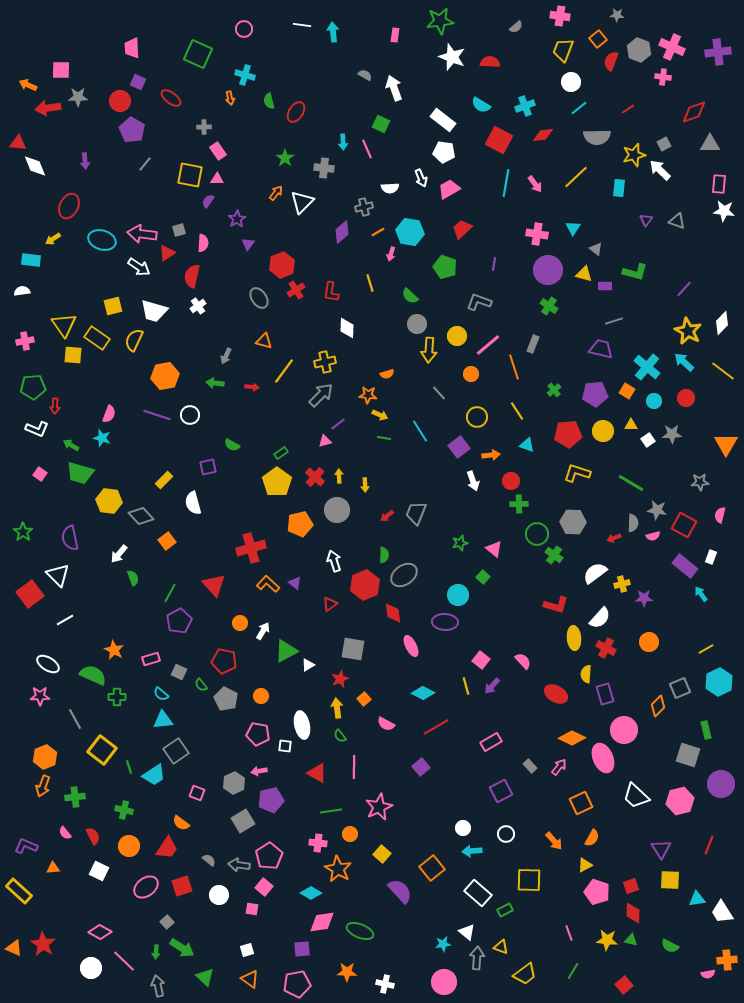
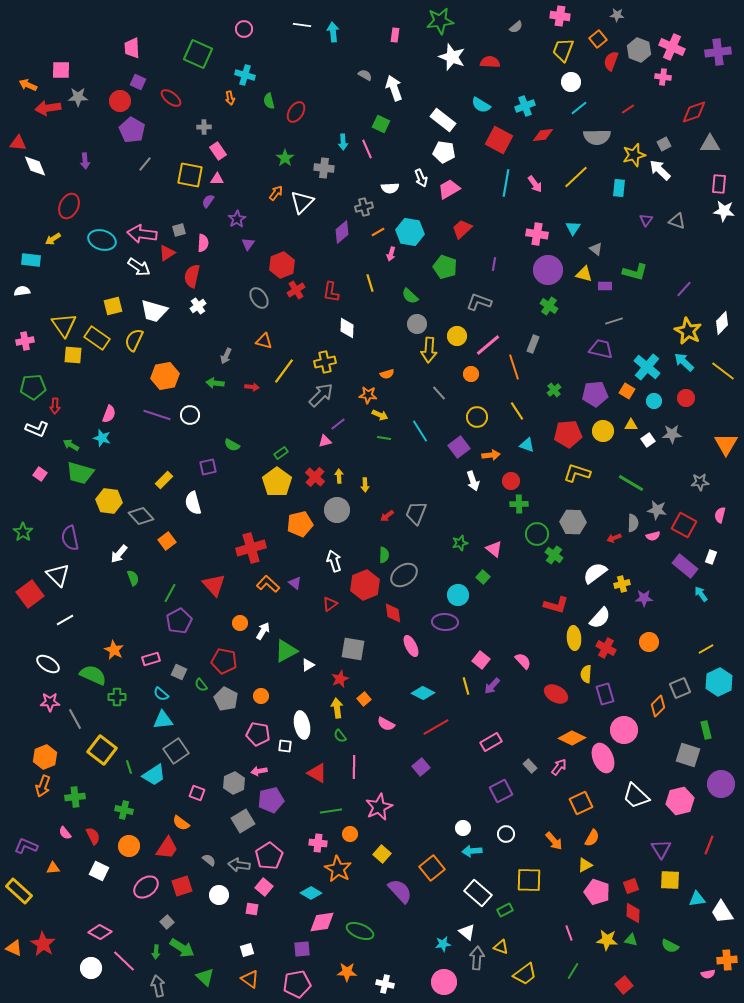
pink star at (40, 696): moved 10 px right, 6 px down
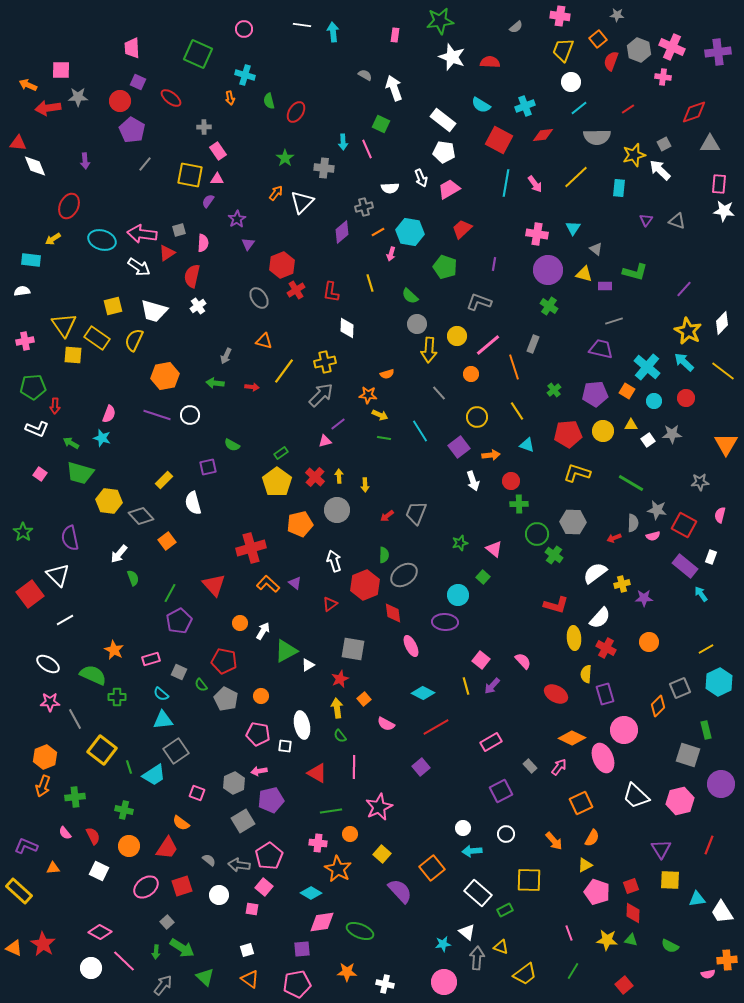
green arrow at (71, 445): moved 2 px up
gray arrow at (158, 986): moved 5 px right, 1 px up; rotated 50 degrees clockwise
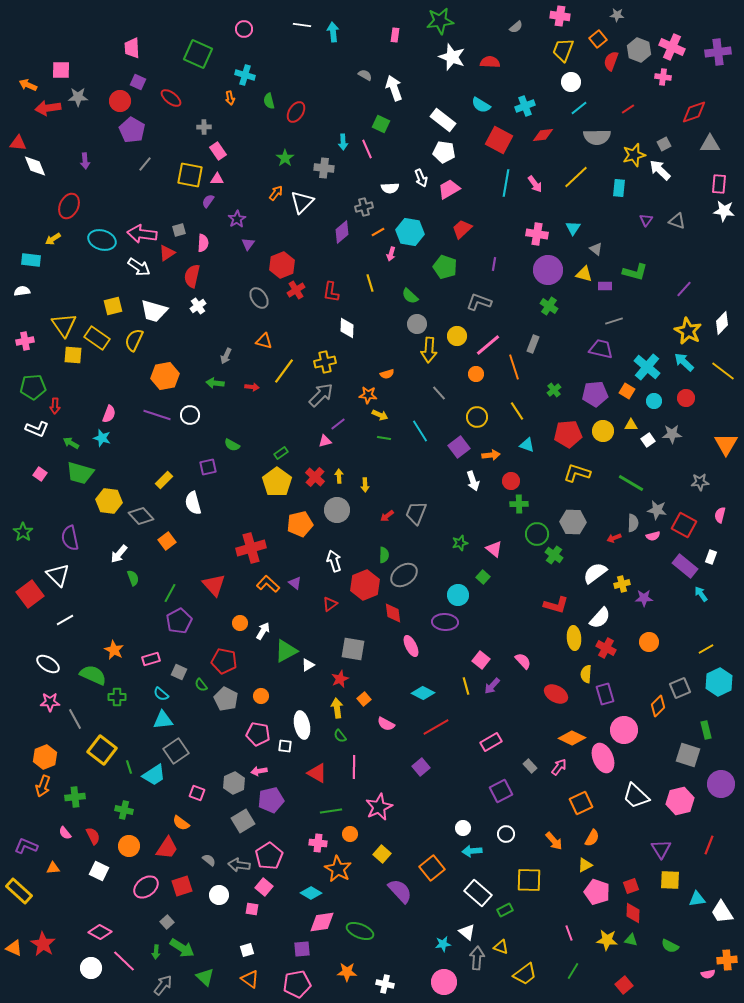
orange circle at (471, 374): moved 5 px right
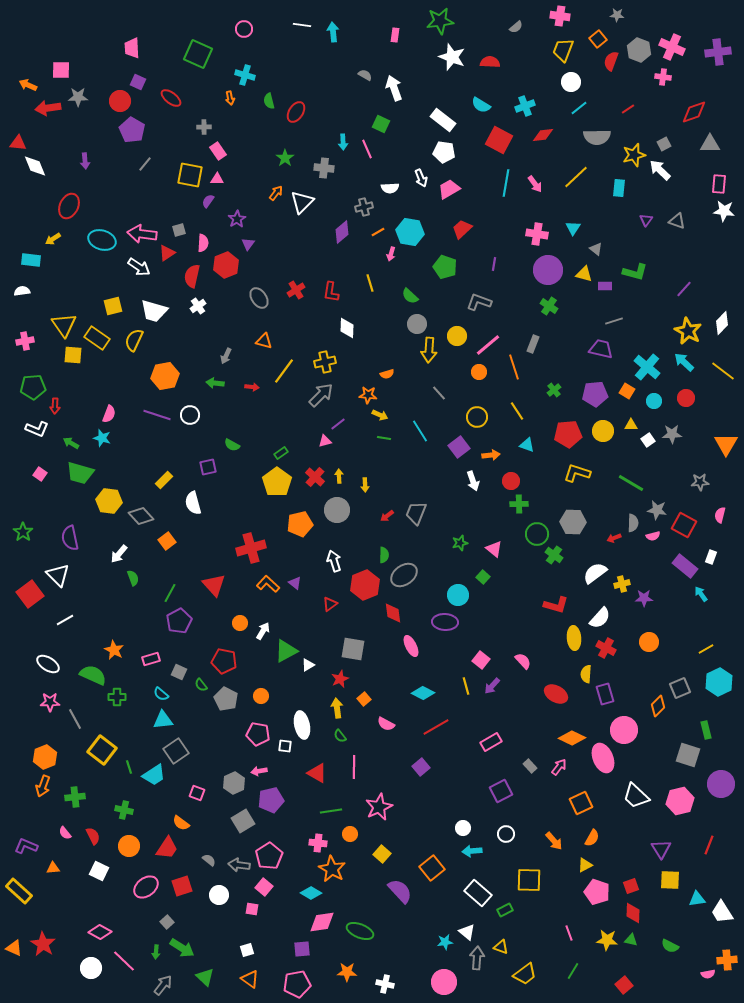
red hexagon at (282, 265): moved 56 px left
orange circle at (476, 374): moved 3 px right, 2 px up
orange star at (338, 869): moved 6 px left
cyan star at (443, 944): moved 2 px right, 2 px up
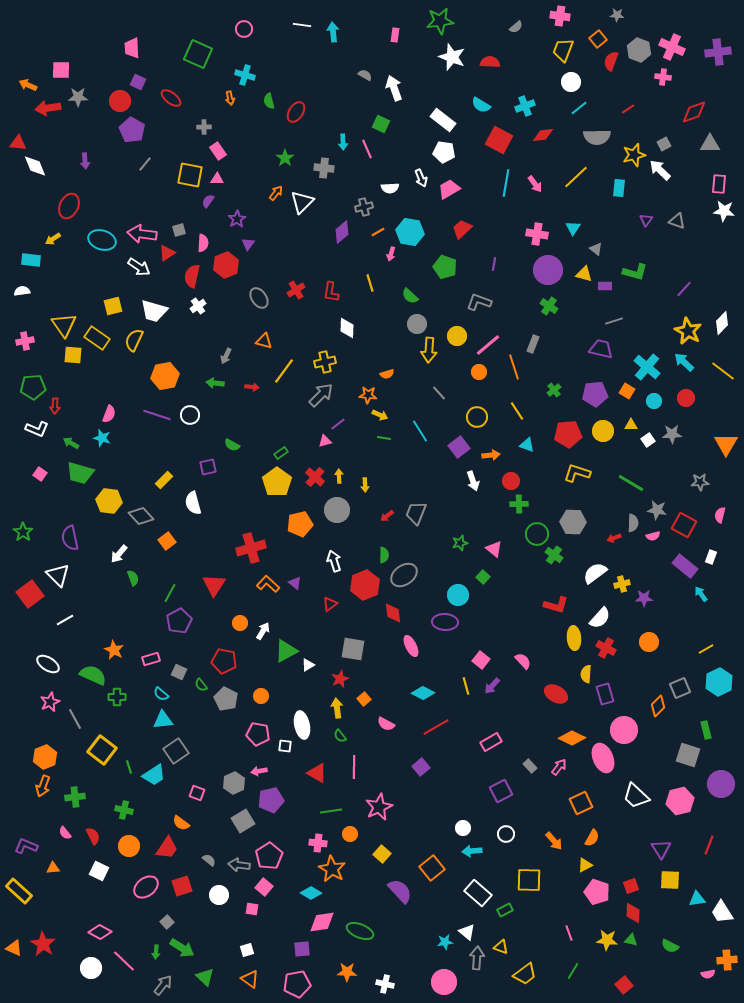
red triangle at (214, 585): rotated 15 degrees clockwise
pink star at (50, 702): rotated 24 degrees counterclockwise
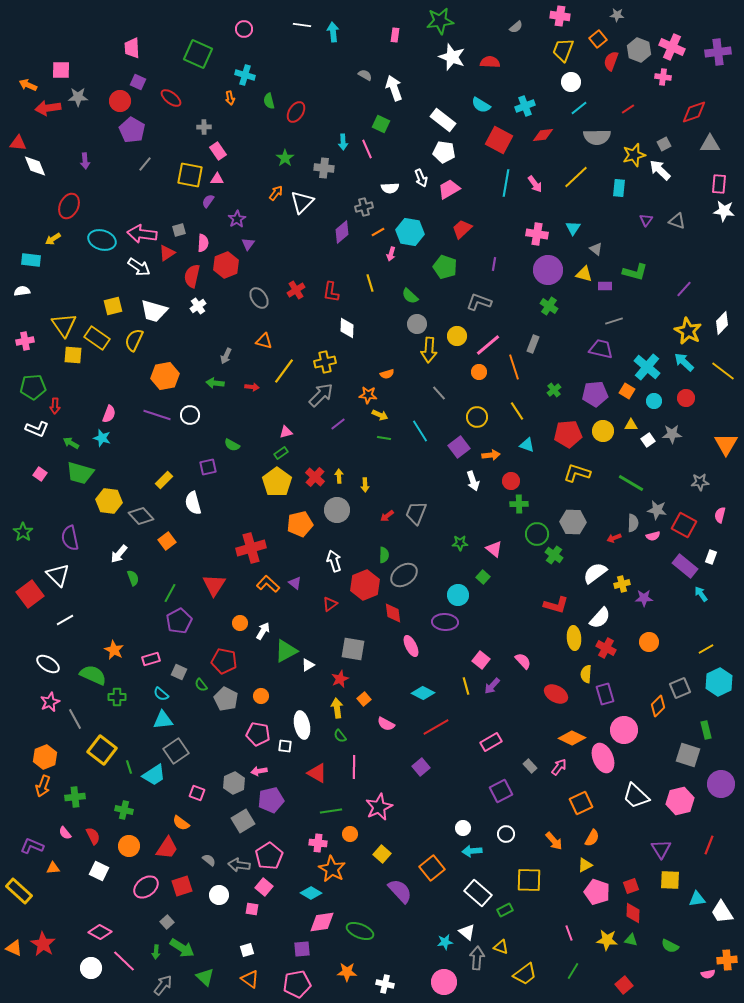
pink triangle at (325, 441): moved 39 px left, 9 px up
green star at (460, 543): rotated 14 degrees clockwise
purple L-shape at (26, 846): moved 6 px right
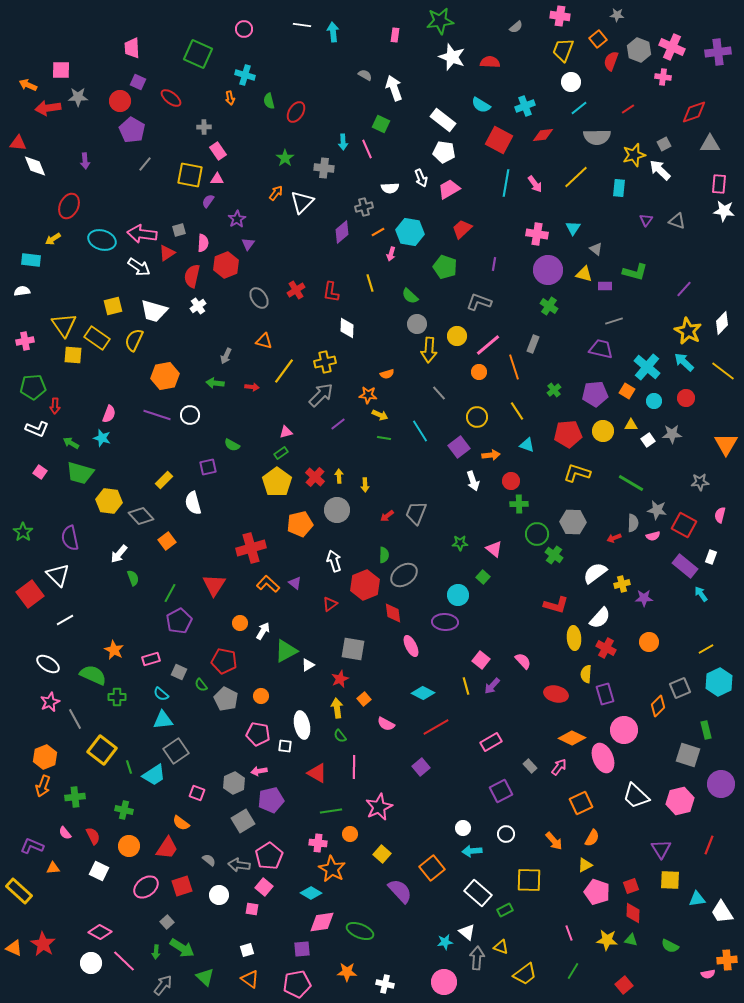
pink square at (40, 474): moved 2 px up
red ellipse at (556, 694): rotated 15 degrees counterclockwise
white circle at (91, 968): moved 5 px up
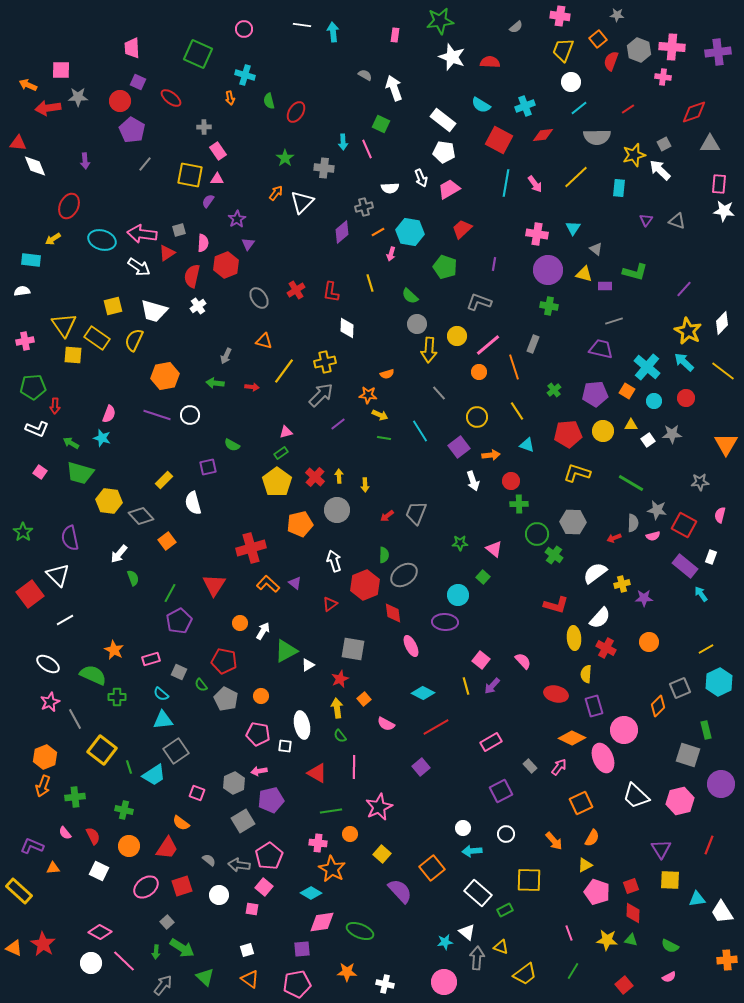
pink cross at (672, 47): rotated 20 degrees counterclockwise
green cross at (549, 306): rotated 24 degrees counterclockwise
purple rectangle at (605, 694): moved 11 px left, 12 px down
pink semicircle at (708, 974): moved 39 px left, 3 px down; rotated 16 degrees counterclockwise
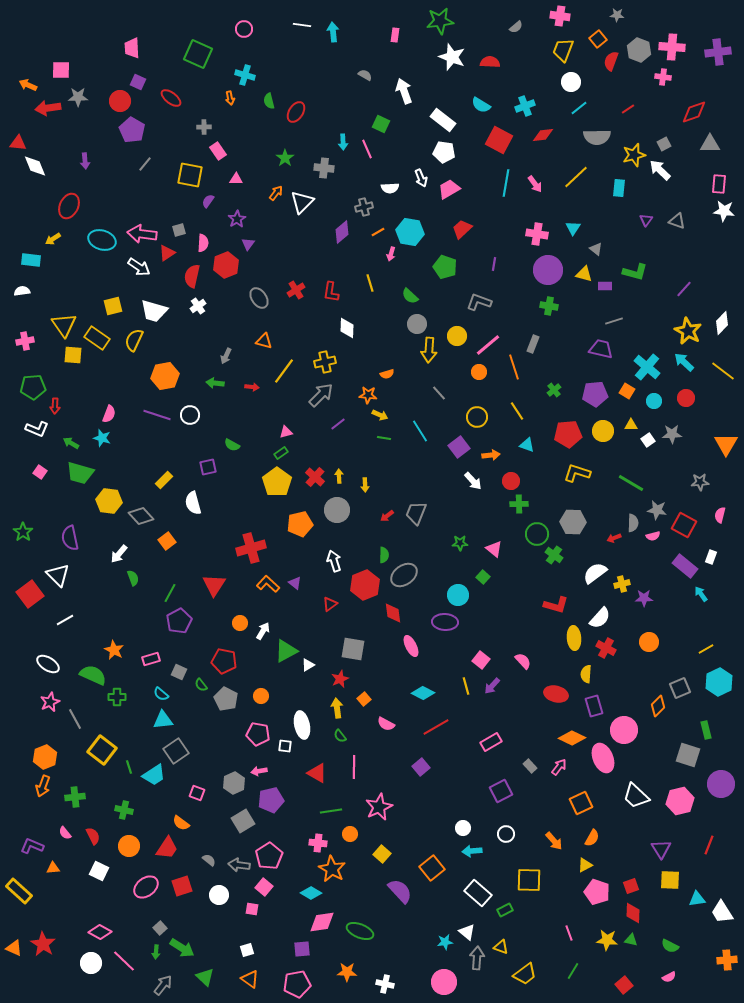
white arrow at (394, 88): moved 10 px right, 3 px down
pink triangle at (217, 179): moved 19 px right
white arrow at (473, 481): rotated 24 degrees counterclockwise
gray square at (167, 922): moved 7 px left, 6 px down
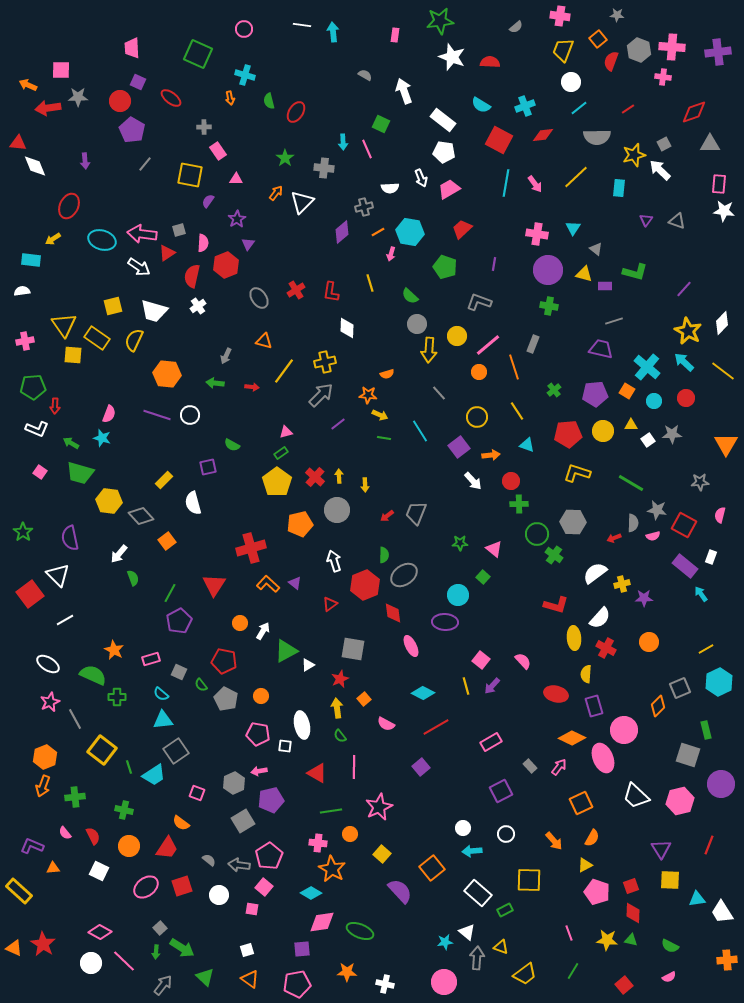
orange hexagon at (165, 376): moved 2 px right, 2 px up; rotated 16 degrees clockwise
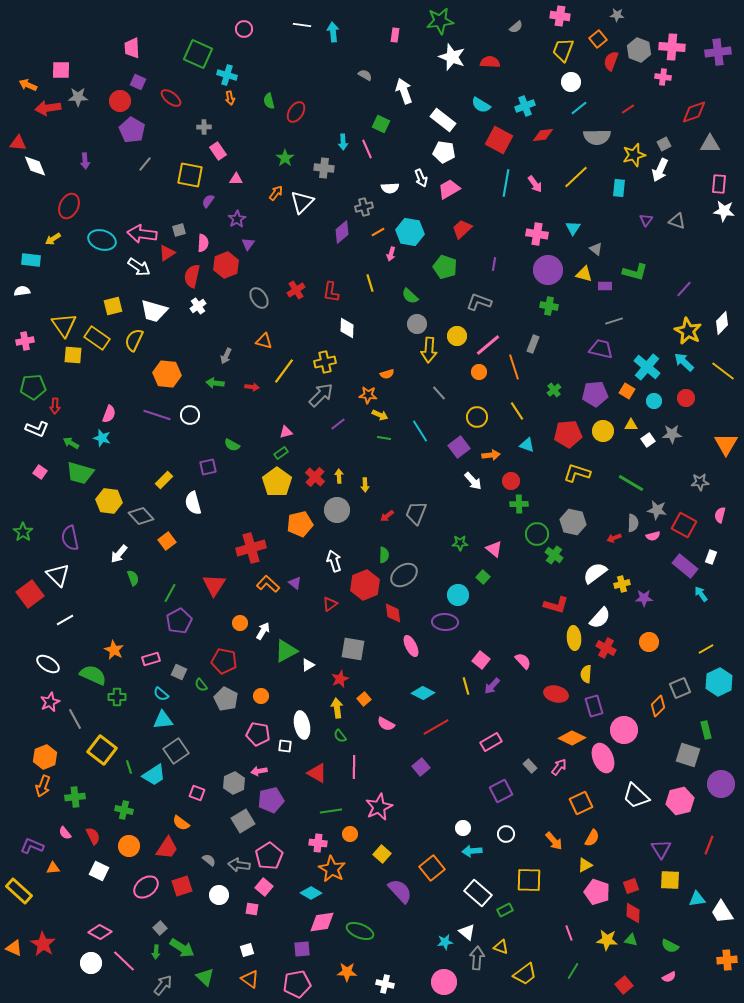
cyan cross at (245, 75): moved 18 px left
white arrow at (660, 170): rotated 110 degrees counterclockwise
gray hexagon at (573, 522): rotated 10 degrees clockwise
